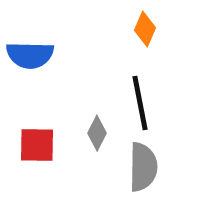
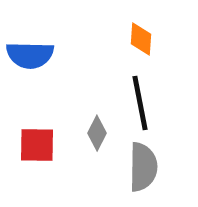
orange diamond: moved 4 px left, 10 px down; rotated 20 degrees counterclockwise
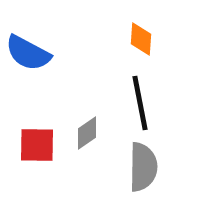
blue semicircle: moved 2 px left, 2 px up; rotated 27 degrees clockwise
gray diamond: moved 10 px left; rotated 28 degrees clockwise
